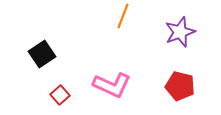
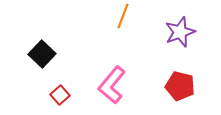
black square: rotated 12 degrees counterclockwise
pink L-shape: rotated 105 degrees clockwise
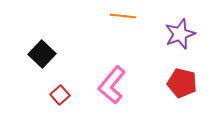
orange line: rotated 75 degrees clockwise
purple star: moved 2 px down
red pentagon: moved 2 px right, 3 px up
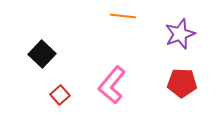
red pentagon: rotated 12 degrees counterclockwise
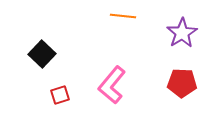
purple star: moved 2 px right, 1 px up; rotated 12 degrees counterclockwise
red square: rotated 24 degrees clockwise
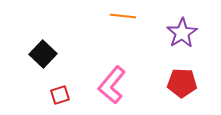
black square: moved 1 px right
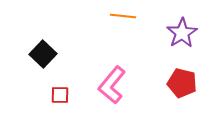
red pentagon: rotated 12 degrees clockwise
red square: rotated 18 degrees clockwise
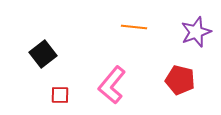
orange line: moved 11 px right, 11 px down
purple star: moved 14 px right, 1 px up; rotated 12 degrees clockwise
black square: rotated 8 degrees clockwise
red pentagon: moved 2 px left, 3 px up
